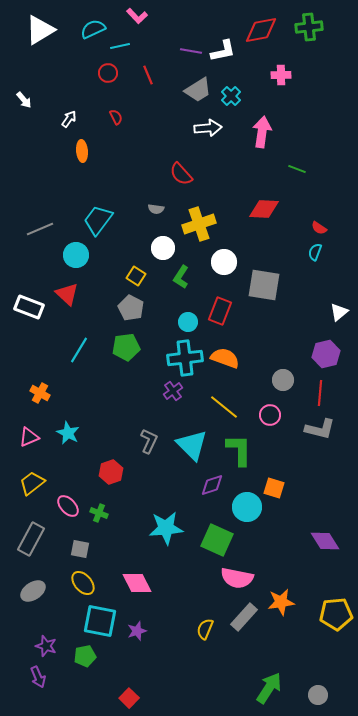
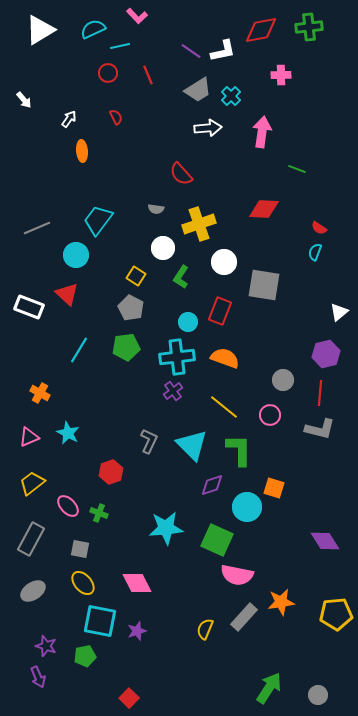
purple line at (191, 51): rotated 25 degrees clockwise
gray line at (40, 229): moved 3 px left, 1 px up
cyan cross at (185, 358): moved 8 px left, 1 px up
pink semicircle at (237, 578): moved 3 px up
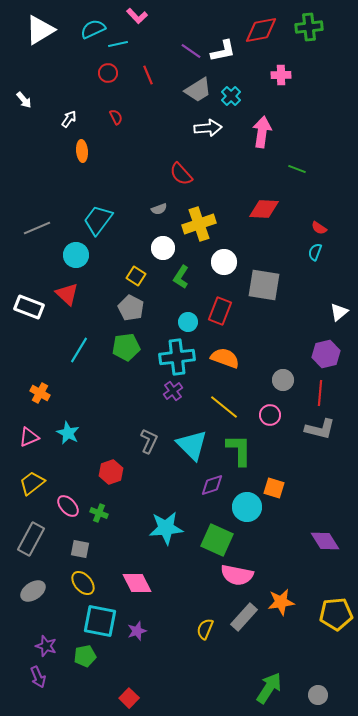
cyan line at (120, 46): moved 2 px left, 2 px up
gray semicircle at (156, 209): moved 3 px right; rotated 28 degrees counterclockwise
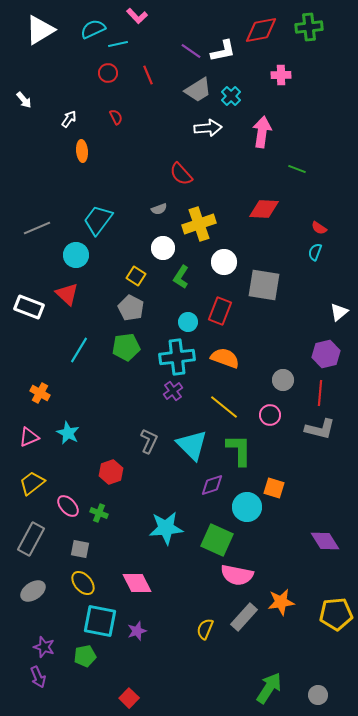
purple star at (46, 646): moved 2 px left, 1 px down
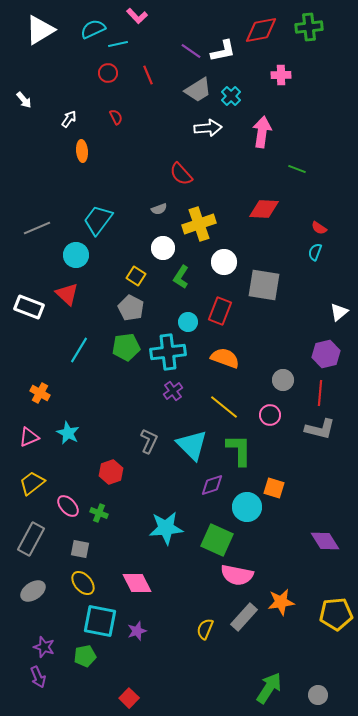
cyan cross at (177, 357): moved 9 px left, 5 px up
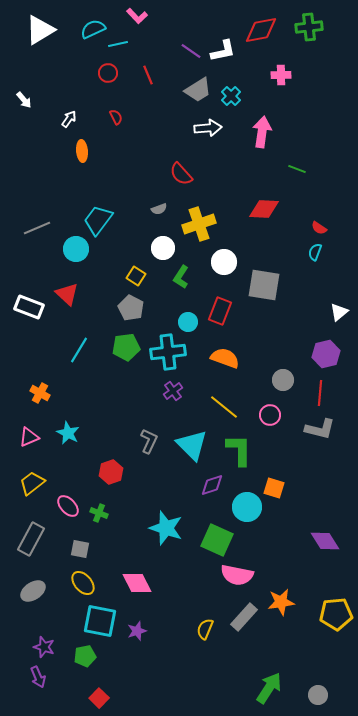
cyan circle at (76, 255): moved 6 px up
cyan star at (166, 528): rotated 24 degrees clockwise
red square at (129, 698): moved 30 px left
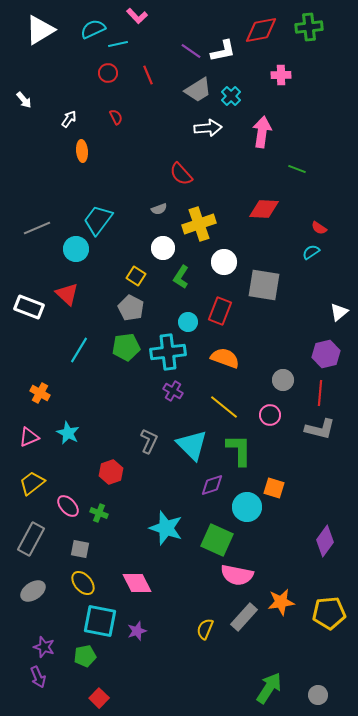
cyan semicircle at (315, 252): moved 4 px left; rotated 36 degrees clockwise
purple cross at (173, 391): rotated 24 degrees counterclockwise
purple diamond at (325, 541): rotated 68 degrees clockwise
yellow pentagon at (336, 614): moved 7 px left, 1 px up
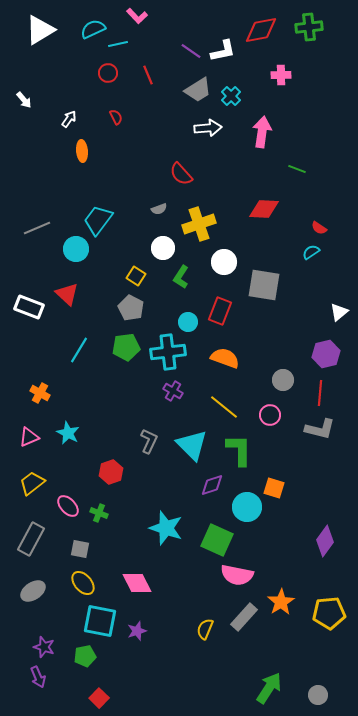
orange star at (281, 602): rotated 24 degrees counterclockwise
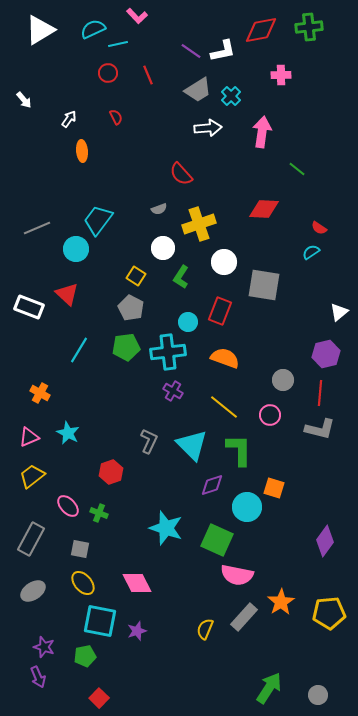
green line at (297, 169): rotated 18 degrees clockwise
yellow trapezoid at (32, 483): moved 7 px up
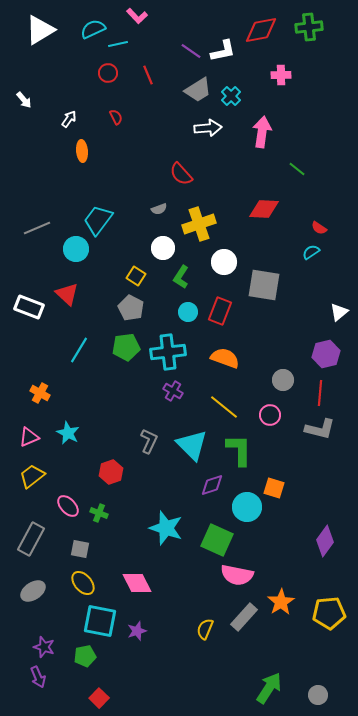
cyan circle at (188, 322): moved 10 px up
